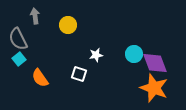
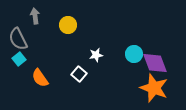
white square: rotated 21 degrees clockwise
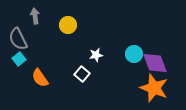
white square: moved 3 px right
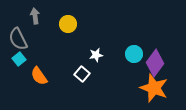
yellow circle: moved 1 px up
purple diamond: rotated 56 degrees clockwise
orange semicircle: moved 1 px left, 2 px up
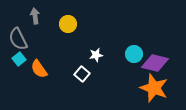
purple diamond: rotated 68 degrees clockwise
orange semicircle: moved 7 px up
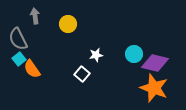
orange semicircle: moved 7 px left
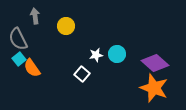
yellow circle: moved 2 px left, 2 px down
cyan circle: moved 17 px left
purple diamond: rotated 28 degrees clockwise
orange semicircle: moved 1 px up
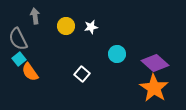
white star: moved 5 px left, 28 px up
orange semicircle: moved 2 px left, 4 px down
orange star: rotated 12 degrees clockwise
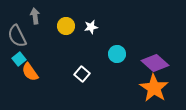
gray semicircle: moved 1 px left, 3 px up
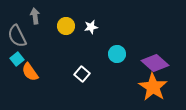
cyan square: moved 2 px left
orange star: moved 1 px left, 1 px up
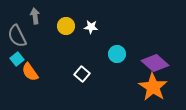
white star: rotated 16 degrees clockwise
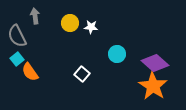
yellow circle: moved 4 px right, 3 px up
orange star: moved 1 px up
